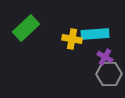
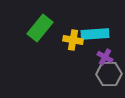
green rectangle: moved 14 px right; rotated 8 degrees counterclockwise
yellow cross: moved 1 px right, 1 px down
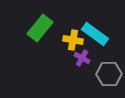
cyan rectangle: rotated 40 degrees clockwise
purple cross: moved 23 px left, 1 px down
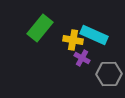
cyan rectangle: moved 1 px left, 1 px down; rotated 12 degrees counterclockwise
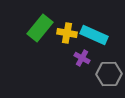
yellow cross: moved 6 px left, 7 px up
